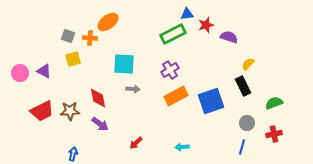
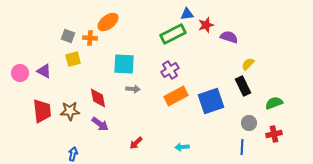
red trapezoid: rotated 70 degrees counterclockwise
gray circle: moved 2 px right
blue line: rotated 14 degrees counterclockwise
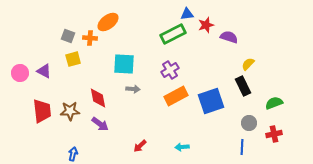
red arrow: moved 4 px right, 3 px down
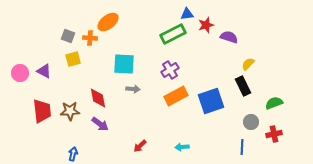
gray circle: moved 2 px right, 1 px up
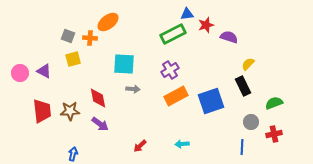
cyan arrow: moved 3 px up
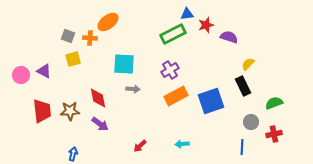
pink circle: moved 1 px right, 2 px down
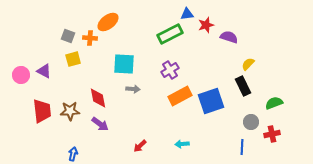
green rectangle: moved 3 px left
orange rectangle: moved 4 px right
red cross: moved 2 px left
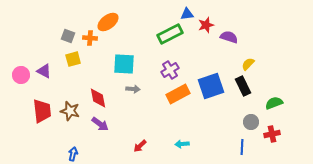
orange rectangle: moved 2 px left, 2 px up
blue square: moved 15 px up
brown star: rotated 18 degrees clockwise
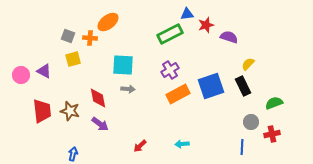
cyan square: moved 1 px left, 1 px down
gray arrow: moved 5 px left
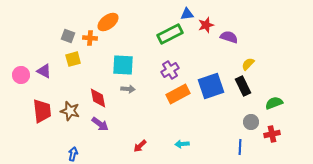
blue line: moved 2 px left
